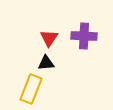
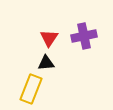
purple cross: rotated 15 degrees counterclockwise
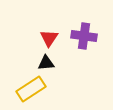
purple cross: rotated 20 degrees clockwise
yellow rectangle: rotated 36 degrees clockwise
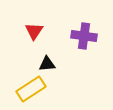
red triangle: moved 15 px left, 7 px up
black triangle: moved 1 px right, 1 px down
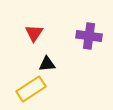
red triangle: moved 2 px down
purple cross: moved 5 px right
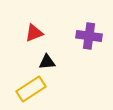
red triangle: rotated 36 degrees clockwise
black triangle: moved 2 px up
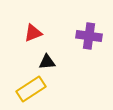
red triangle: moved 1 px left
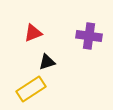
black triangle: rotated 12 degrees counterclockwise
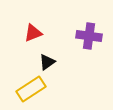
black triangle: rotated 18 degrees counterclockwise
